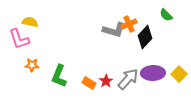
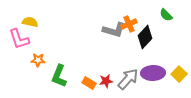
orange star: moved 6 px right, 5 px up
red star: rotated 24 degrees clockwise
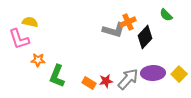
orange cross: moved 1 px left, 2 px up
green L-shape: moved 2 px left
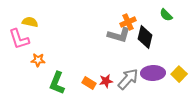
gray L-shape: moved 5 px right, 5 px down
black diamond: rotated 30 degrees counterclockwise
green L-shape: moved 7 px down
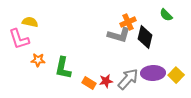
yellow square: moved 3 px left, 1 px down
green L-shape: moved 6 px right, 15 px up; rotated 10 degrees counterclockwise
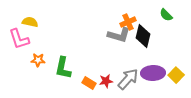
black diamond: moved 2 px left, 1 px up
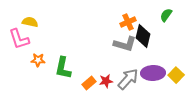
green semicircle: rotated 80 degrees clockwise
gray L-shape: moved 6 px right, 9 px down
orange rectangle: rotated 72 degrees counterclockwise
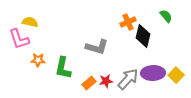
green semicircle: moved 1 px down; rotated 104 degrees clockwise
gray L-shape: moved 28 px left, 3 px down
